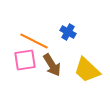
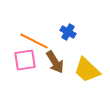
brown arrow: moved 3 px right, 3 px up
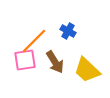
blue cross: moved 1 px up
orange line: rotated 72 degrees counterclockwise
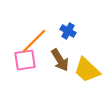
brown arrow: moved 5 px right, 2 px up
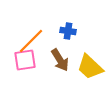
blue cross: rotated 21 degrees counterclockwise
orange line: moved 3 px left
yellow trapezoid: moved 3 px right, 3 px up
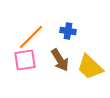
orange line: moved 4 px up
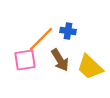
orange line: moved 10 px right, 2 px down
